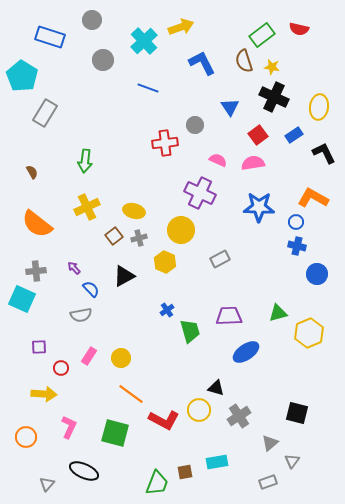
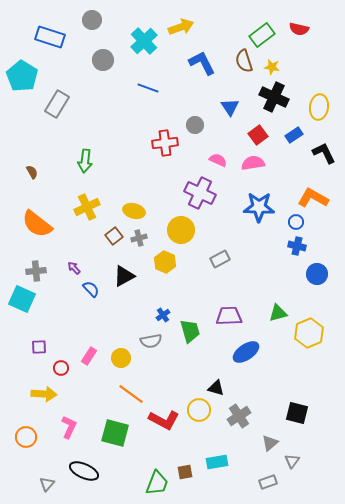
gray rectangle at (45, 113): moved 12 px right, 9 px up
blue cross at (167, 310): moved 4 px left, 5 px down
gray semicircle at (81, 315): moved 70 px right, 26 px down
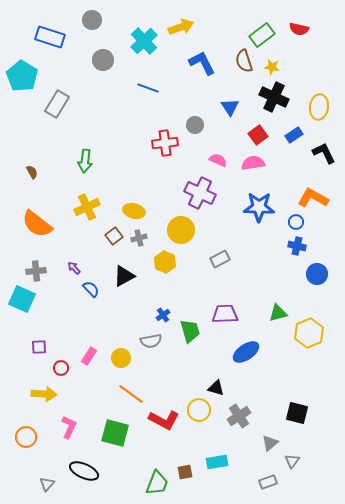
purple trapezoid at (229, 316): moved 4 px left, 2 px up
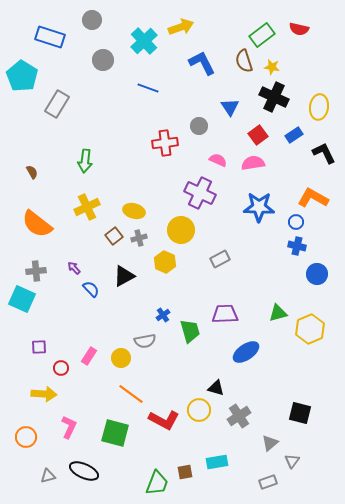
gray circle at (195, 125): moved 4 px right, 1 px down
yellow hexagon at (309, 333): moved 1 px right, 4 px up
gray semicircle at (151, 341): moved 6 px left
black square at (297, 413): moved 3 px right
gray triangle at (47, 484): moved 1 px right, 8 px up; rotated 35 degrees clockwise
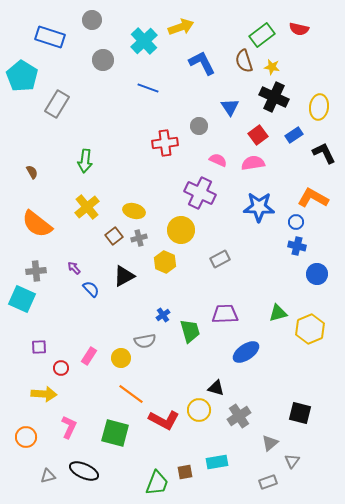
yellow cross at (87, 207): rotated 15 degrees counterclockwise
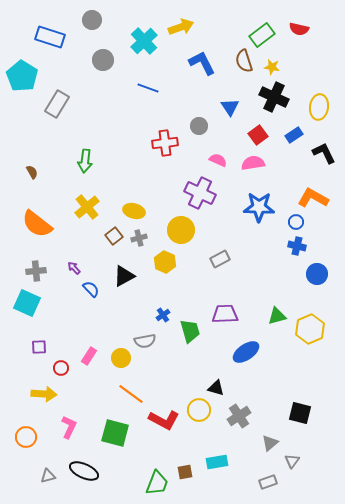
cyan square at (22, 299): moved 5 px right, 4 px down
green triangle at (278, 313): moved 1 px left, 3 px down
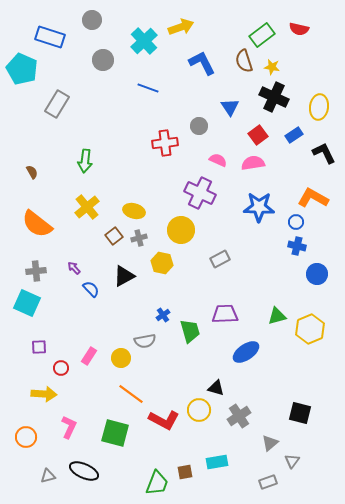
cyan pentagon at (22, 76): moved 7 px up; rotated 8 degrees counterclockwise
yellow hexagon at (165, 262): moved 3 px left, 1 px down; rotated 10 degrees counterclockwise
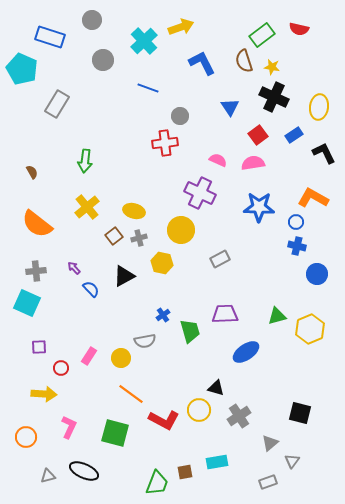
gray circle at (199, 126): moved 19 px left, 10 px up
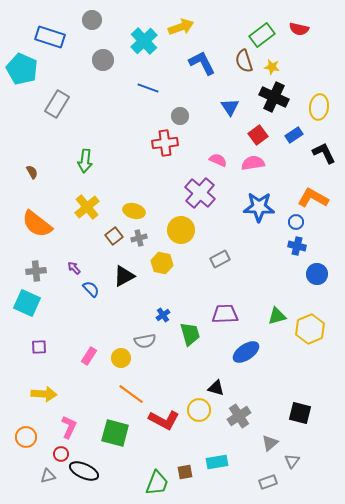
purple cross at (200, 193): rotated 16 degrees clockwise
green trapezoid at (190, 331): moved 3 px down
red circle at (61, 368): moved 86 px down
